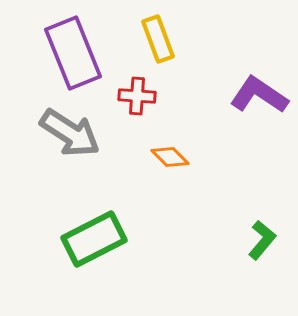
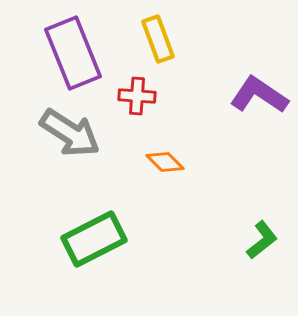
orange diamond: moved 5 px left, 5 px down
green L-shape: rotated 12 degrees clockwise
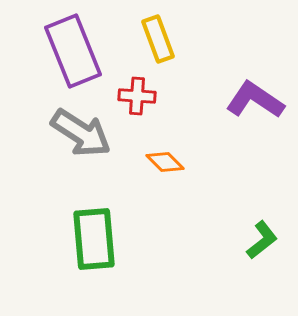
purple rectangle: moved 2 px up
purple L-shape: moved 4 px left, 5 px down
gray arrow: moved 11 px right
green rectangle: rotated 68 degrees counterclockwise
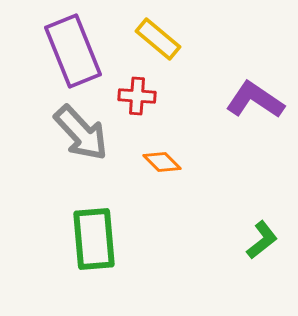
yellow rectangle: rotated 30 degrees counterclockwise
gray arrow: rotated 14 degrees clockwise
orange diamond: moved 3 px left
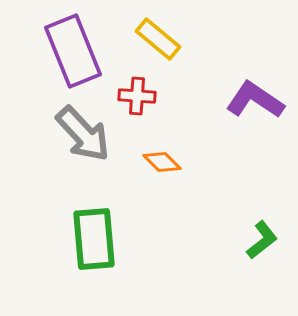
gray arrow: moved 2 px right, 1 px down
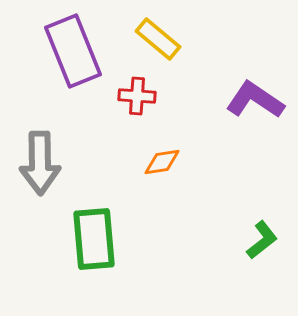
gray arrow: moved 43 px left, 29 px down; rotated 42 degrees clockwise
orange diamond: rotated 54 degrees counterclockwise
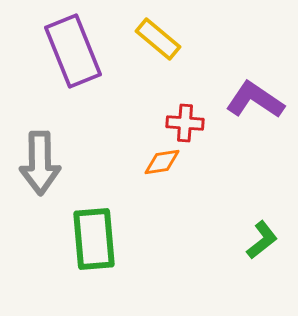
red cross: moved 48 px right, 27 px down
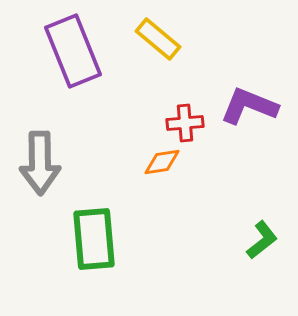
purple L-shape: moved 6 px left, 6 px down; rotated 12 degrees counterclockwise
red cross: rotated 9 degrees counterclockwise
